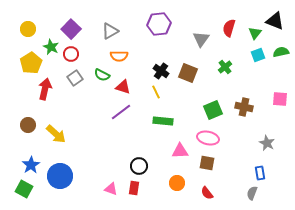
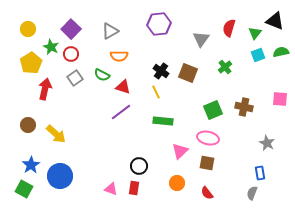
pink triangle at (180, 151): rotated 42 degrees counterclockwise
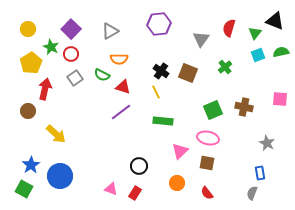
orange semicircle at (119, 56): moved 3 px down
brown circle at (28, 125): moved 14 px up
red rectangle at (134, 188): moved 1 px right, 5 px down; rotated 24 degrees clockwise
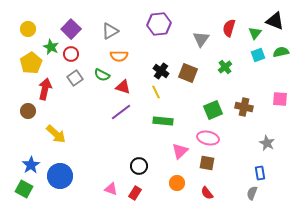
orange semicircle at (119, 59): moved 3 px up
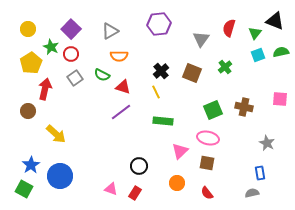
black cross at (161, 71): rotated 14 degrees clockwise
brown square at (188, 73): moved 4 px right
gray semicircle at (252, 193): rotated 56 degrees clockwise
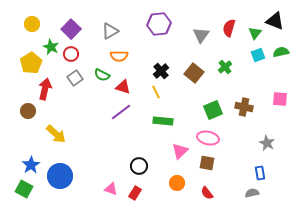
yellow circle at (28, 29): moved 4 px right, 5 px up
gray triangle at (201, 39): moved 4 px up
brown square at (192, 73): moved 2 px right; rotated 18 degrees clockwise
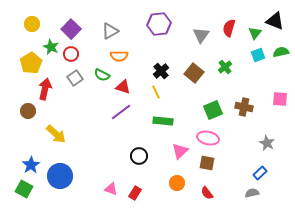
black circle at (139, 166): moved 10 px up
blue rectangle at (260, 173): rotated 56 degrees clockwise
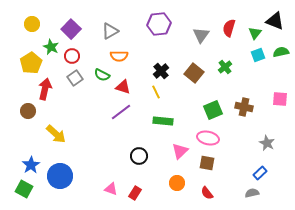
red circle at (71, 54): moved 1 px right, 2 px down
